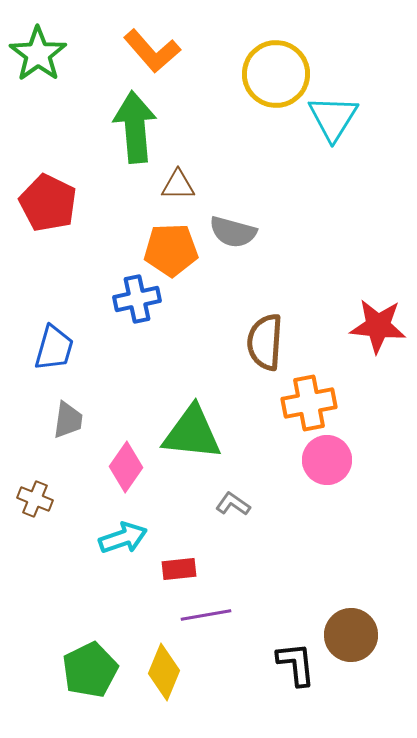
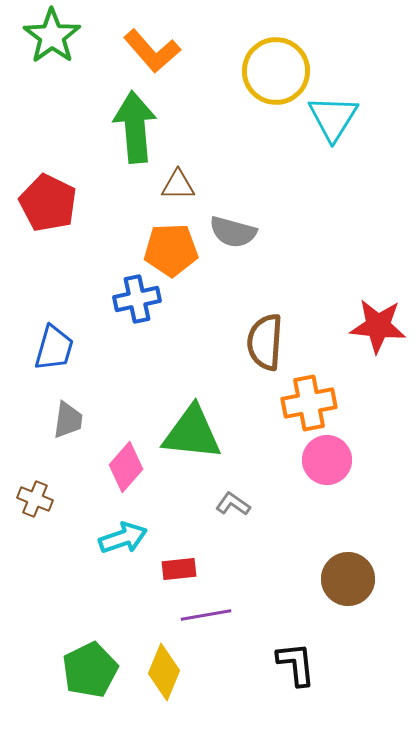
green star: moved 14 px right, 18 px up
yellow circle: moved 3 px up
pink diamond: rotated 6 degrees clockwise
brown circle: moved 3 px left, 56 px up
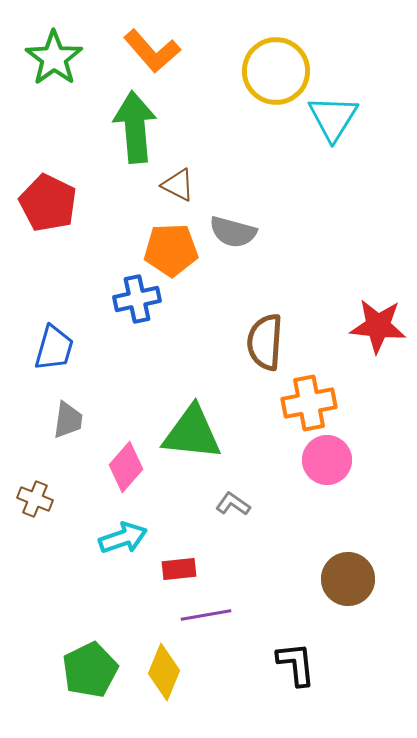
green star: moved 2 px right, 22 px down
brown triangle: rotated 27 degrees clockwise
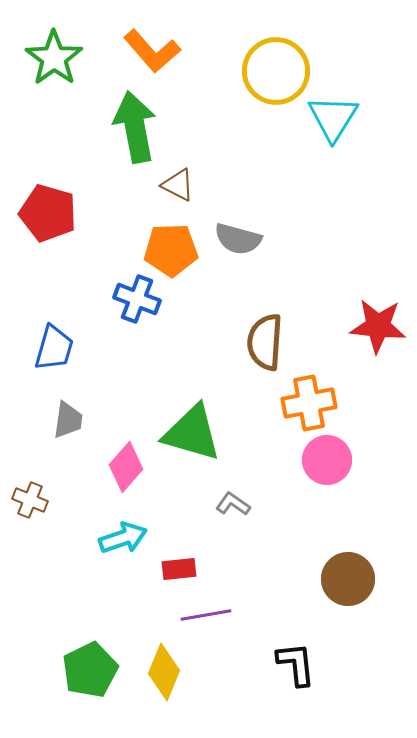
green arrow: rotated 6 degrees counterclockwise
red pentagon: moved 10 px down; rotated 10 degrees counterclockwise
gray semicircle: moved 5 px right, 7 px down
blue cross: rotated 33 degrees clockwise
green triangle: rotated 10 degrees clockwise
brown cross: moved 5 px left, 1 px down
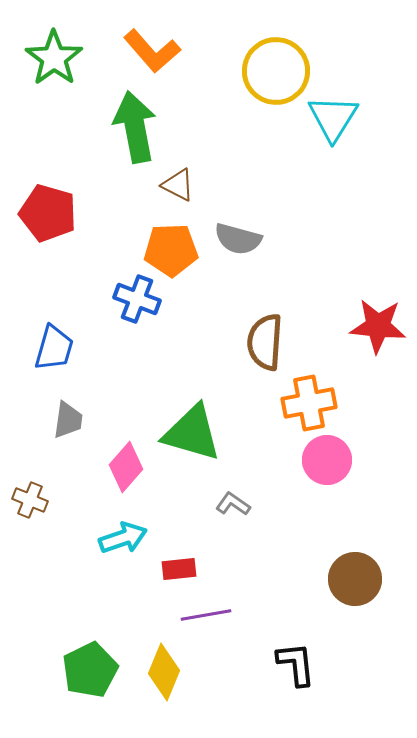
brown circle: moved 7 px right
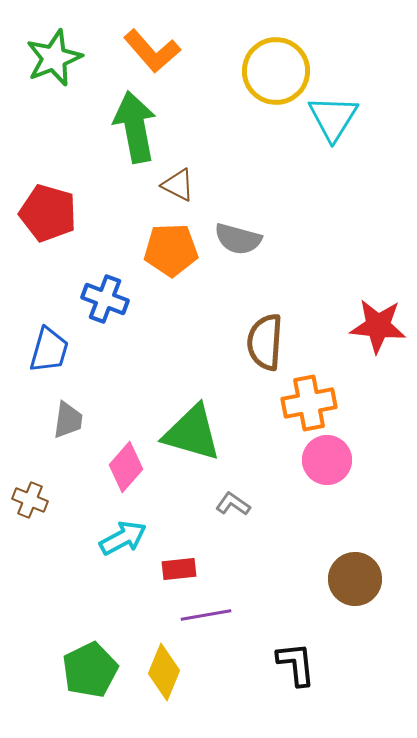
green star: rotated 14 degrees clockwise
blue cross: moved 32 px left
blue trapezoid: moved 5 px left, 2 px down
cyan arrow: rotated 9 degrees counterclockwise
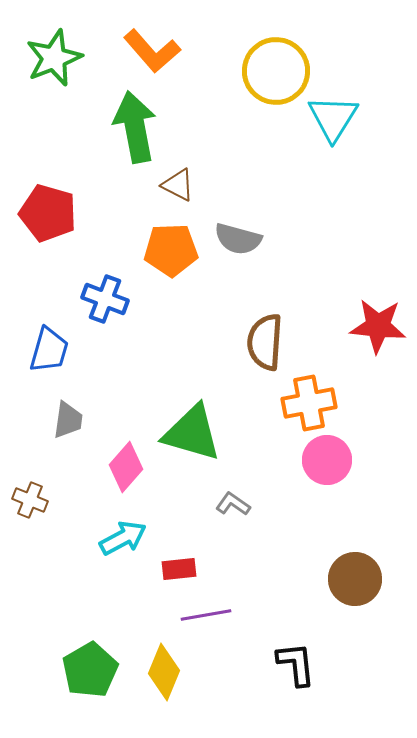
green pentagon: rotated 4 degrees counterclockwise
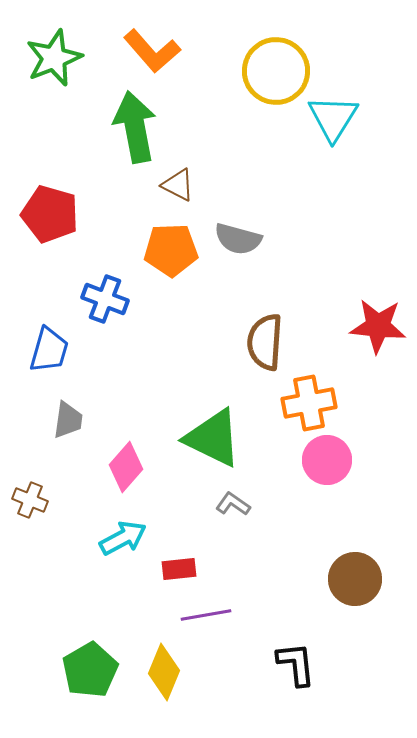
red pentagon: moved 2 px right, 1 px down
green triangle: moved 21 px right, 5 px down; rotated 10 degrees clockwise
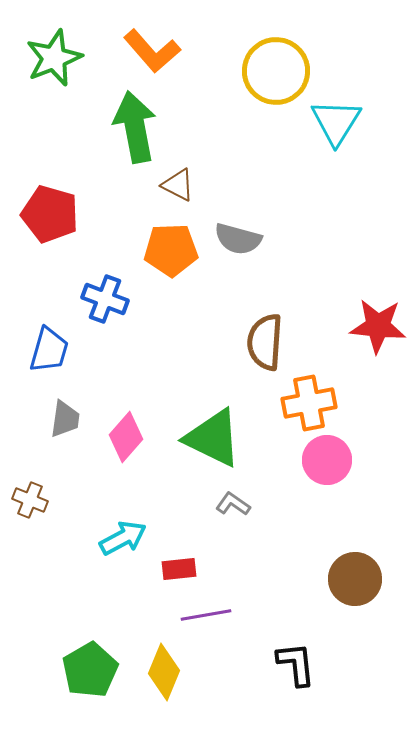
cyan triangle: moved 3 px right, 4 px down
gray trapezoid: moved 3 px left, 1 px up
pink diamond: moved 30 px up
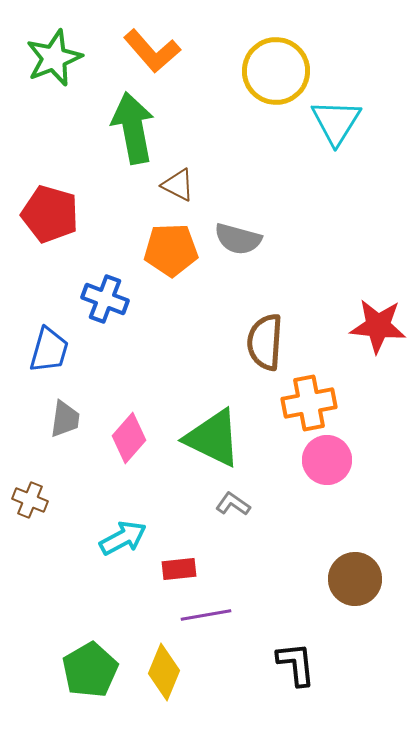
green arrow: moved 2 px left, 1 px down
pink diamond: moved 3 px right, 1 px down
